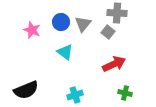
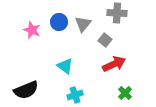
blue circle: moved 2 px left
gray square: moved 3 px left, 8 px down
cyan triangle: moved 14 px down
green cross: rotated 32 degrees clockwise
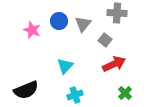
blue circle: moved 1 px up
cyan triangle: rotated 36 degrees clockwise
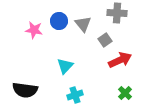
gray triangle: rotated 18 degrees counterclockwise
pink star: moved 2 px right; rotated 12 degrees counterclockwise
gray square: rotated 16 degrees clockwise
red arrow: moved 6 px right, 4 px up
black semicircle: moved 1 px left; rotated 30 degrees clockwise
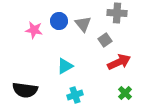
red arrow: moved 1 px left, 2 px down
cyan triangle: rotated 18 degrees clockwise
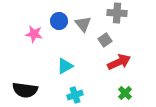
pink star: moved 4 px down
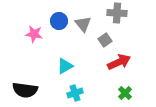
cyan cross: moved 2 px up
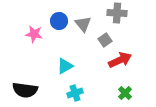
red arrow: moved 1 px right, 2 px up
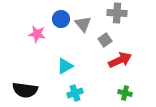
blue circle: moved 2 px right, 2 px up
pink star: moved 3 px right
green cross: rotated 32 degrees counterclockwise
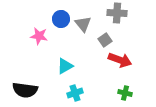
pink star: moved 2 px right, 2 px down
red arrow: rotated 45 degrees clockwise
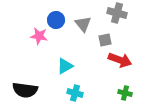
gray cross: rotated 12 degrees clockwise
blue circle: moved 5 px left, 1 px down
gray square: rotated 24 degrees clockwise
cyan cross: rotated 35 degrees clockwise
